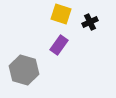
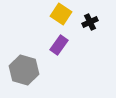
yellow square: rotated 15 degrees clockwise
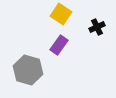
black cross: moved 7 px right, 5 px down
gray hexagon: moved 4 px right
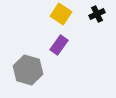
black cross: moved 13 px up
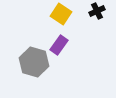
black cross: moved 3 px up
gray hexagon: moved 6 px right, 8 px up
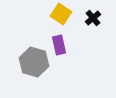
black cross: moved 4 px left, 7 px down; rotated 14 degrees counterclockwise
purple rectangle: rotated 48 degrees counterclockwise
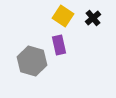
yellow square: moved 2 px right, 2 px down
gray hexagon: moved 2 px left, 1 px up
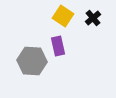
purple rectangle: moved 1 px left, 1 px down
gray hexagon: rotated 12 degrees counterclockwise
